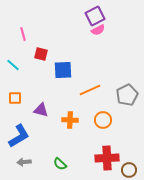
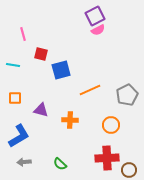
cyan line: rotated 32 degrees counterclockwise
blue square: moved 2 px left; rotated 12 degrees counterclockwise
orange circle: moved 8 px right, 5 px down
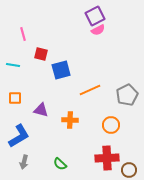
gray arrow: rotated 72 degrees counterclockwise
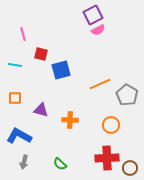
purple square: moved 2 px left, 1 px up
cyan line: moved 2 px right
orange line: moved 10 px right, 6 px up
gray pentagon: rotated 15 degrees counterclockwise
blue L-shape: rotated 120 degrees counterclockwise
brown circle: moved 1 px right, 2 px up
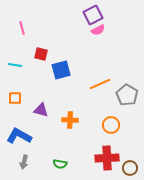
pink line: moved 1 px left, 6 px up
green semicircle: rotated 32 degrees counterclockwise
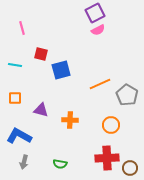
purple square: moved 2 px right, 2 px up
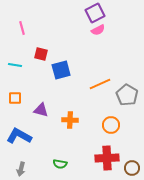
gray arrow: moved 3 px left, 7 px down
brown circle: moved 2 px right
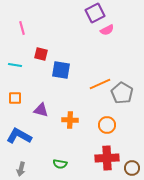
pink semicircle: moved 9 px right
blue square: rotated 24 degrees clockwise
gray pentagon: moved 5 px left, 2 px up
orange circle: moved 4 px left
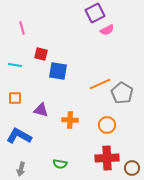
blue square: moved 3 px left, 1 px down
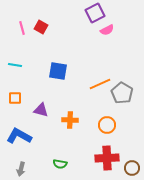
red square: moved 27 px up; rotated 16 degrees clockwise
